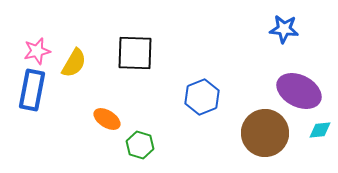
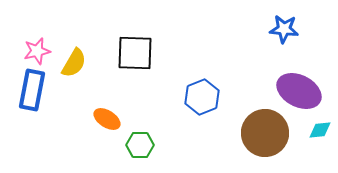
green hexagon: rotated 16 degrees counterclockwise
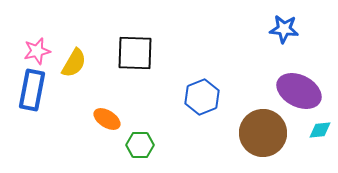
brown circle: moved 2 px left
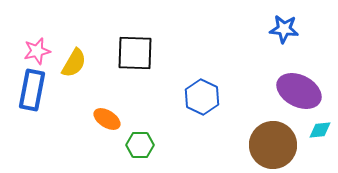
blue hexagon: rotated 12 degrees counterclockwise
brown circle: moved 10 px right, 12 px down
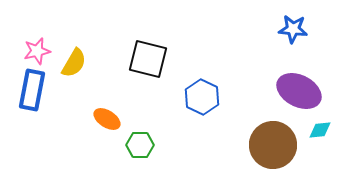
blue star: moved 9 px right
black square: moved 13 px right, 6 px down; rotated 12 degrees clockwise
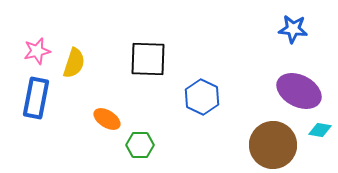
black square: rotated 12 degrees counterclockwise
yellow semicircle: rotated 12 degrees counterclockwise
blue rectangle: moved 4 px right, 8 px down
cyan diamond: rotated 15 degrees clockwise
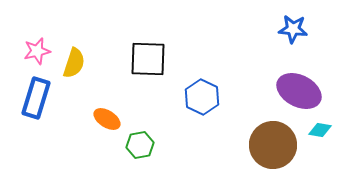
blue rectangle: rotated 6 degrees clockwise
green hexagon: rotated 12 degrees counterclockwise
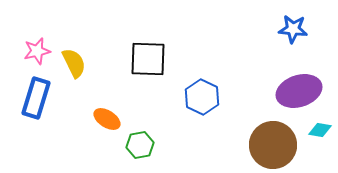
yellow semicircle: rotated 44 degrees counterclockwise
purple ellipse: rotated 45 degrees counterclockwise
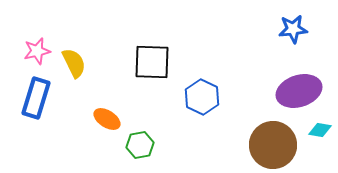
blue star: rotated 12 degrees counterclockwise
black square: moved 4 px right, 3 px down
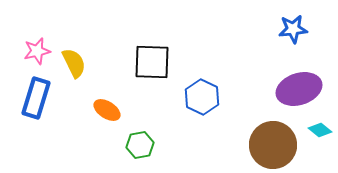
purple ellipse: moved 2 px up
orange ellipse: moved 9 px up
cyan diamond: rotated 30 degrees clockwise
